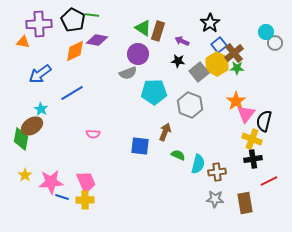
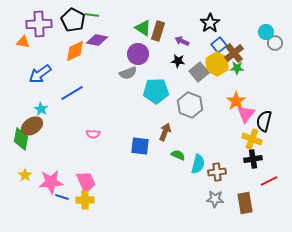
cyan pentagon at (154, 92): moved 2 px right, 1 px up
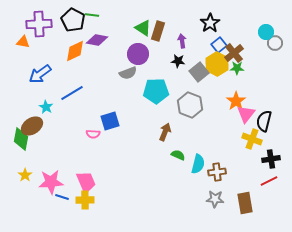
purple arrow at (182, 41): rotated 56 degrees clockwise
cyan star at (41, 109): moved 5 px right, 2 px up
blue square at (140, 146): moved 30 px left, 25 px up; rotated 24 degrees counterclockwise
black cross at (253, 159): moved 18 px right
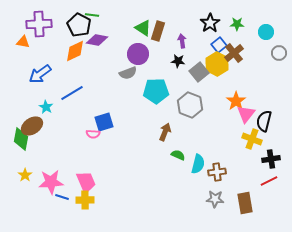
black pentagon at (73, 20): moved 6 px right, 5 px down
gray circle at (275, 43): moved 4 px right, 10 px down
green star at (237, 68): moved 44 px up
blue square at (110, 121): moved 6 px left, 1 px down
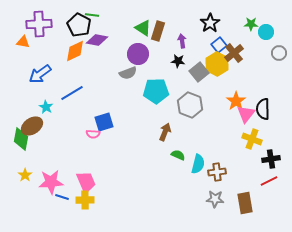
green star at (237, 24): moved 14 px right
black semicircle at (264, 121): moved 1 px left, 12 px up; rotated 15 degrees counterclockwise
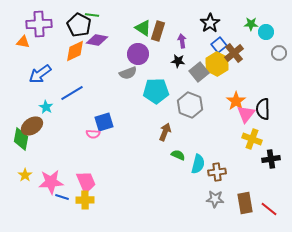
red line at (269, 181): moved 28 px down; rotated 66 degrees clockwise
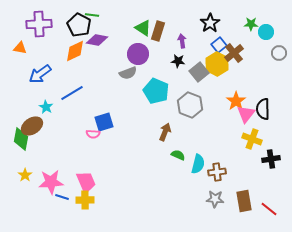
orange triangle at (23, 42): moved 3 px left, 6 px down
cyan pentagon at (156, 91): rotated 25 degrees clockwise
brown rectangle at (245, 203): moved 1 px left, 2 px up
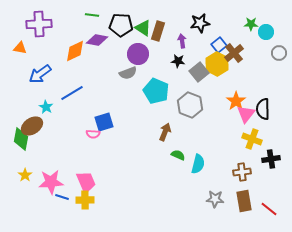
black star at (210, 23): moved 10 px left; rotated 24 degrees clockwise
black pentagon at (79, 25): moved 42 px right; rotated 25 degrees counterclockwise
brown cross at (217, 172): moved 25 px right
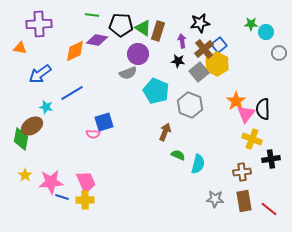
brown cross at (234, 53): moved 30 px left, 4 px up
cyan star at (46, 107): rotated 16 degrees counterclockwise
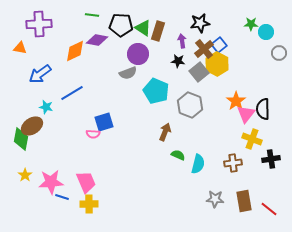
brown cross at (242, 172): moved 9 px left, 9 px up
yellow cross at (85, 200): moved 4 px right, 4 px down
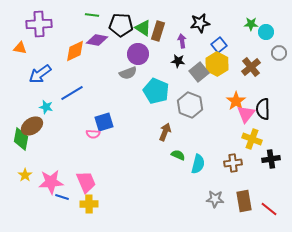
brown cross at (204, 49): moved 47 px right, 18 px down
